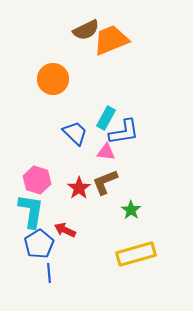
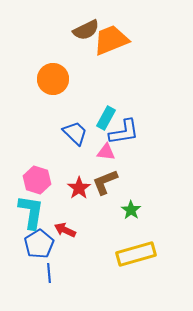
cyan L-shape: moved 1 px down
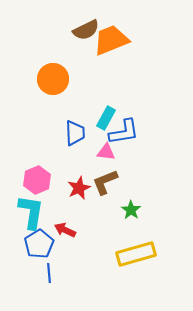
blue trapezoid: rotated 44 degrees clockwise
pink hexagon: rotated 20 degrees clockwise
red star: rotated 10 degrees clockwise
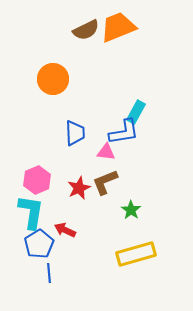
orange trapezoid: moved 7 px right, 13 px up
cyan rectangle: moved 30 px right, 6 px up
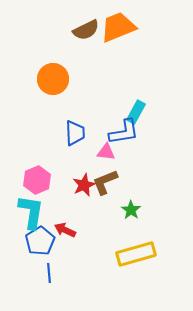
red star: moved 5 px right, 3 px up
blue pentagon: moved 1 px right, 3 px up
